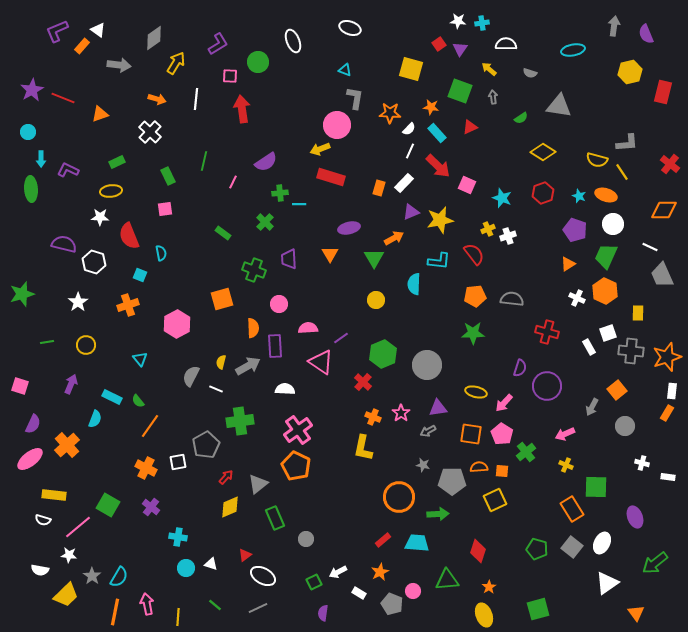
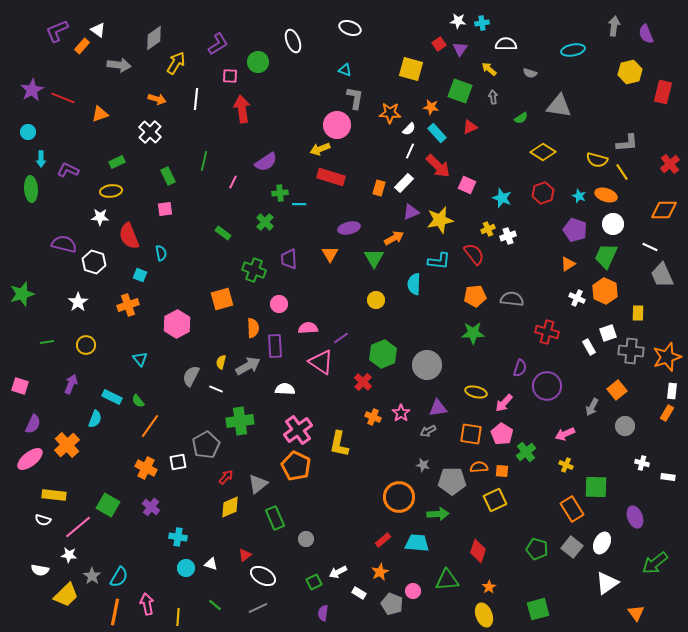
red cross at (670, 164): rotated 12 degrees clockwise
yellow L-shape at (363, 448): moved 24 px left, 4 px up
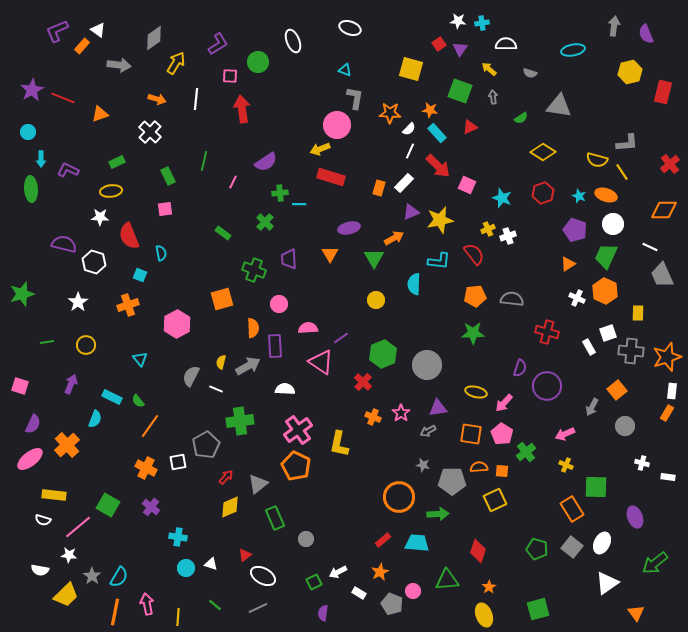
orange star at (431, 107): moved 1 px left, 3 px down
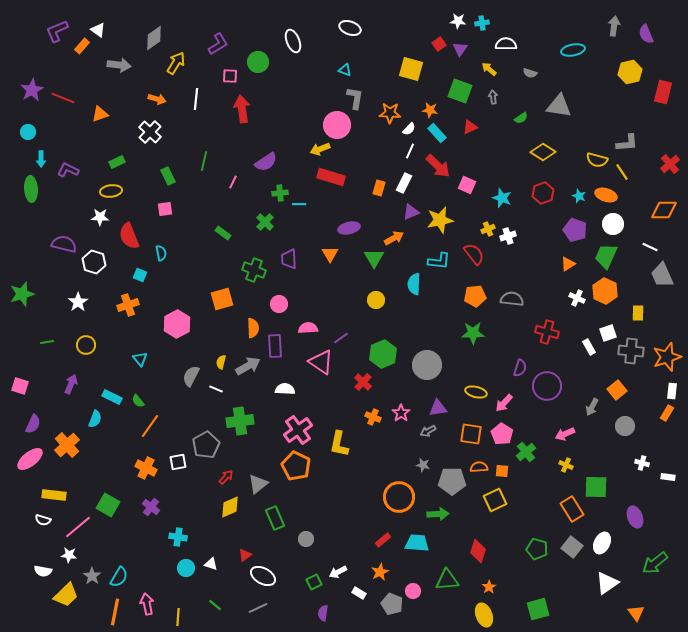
white rectangle at (404, 183): rotated 18 degrees counterclockwise
white semicircle at (40, 570): moved 3 px right, 1 px down
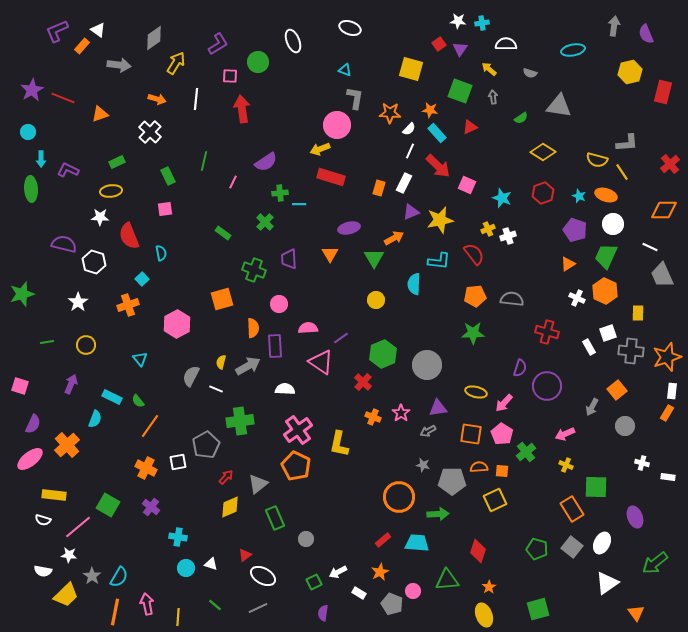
cyan square at (140, 275): moved 2 px right, 4 px down; rotated 24 degrees clockwise
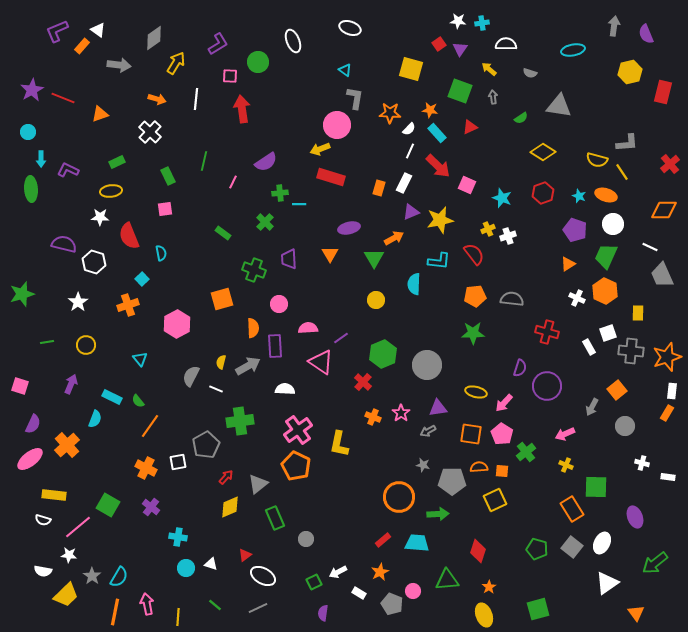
cyan triangle at (345, 70): rotated 16 degrees clockwise
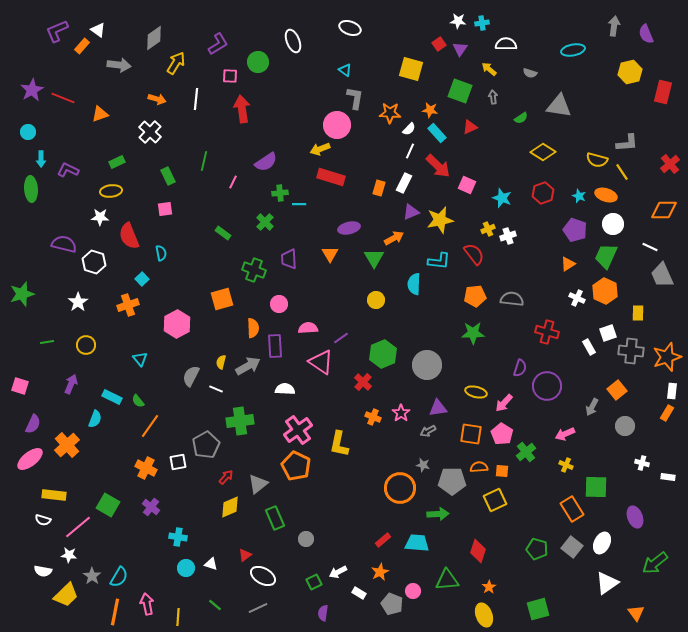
orange circle at (399, 497): moved 1 px right, 9 px up
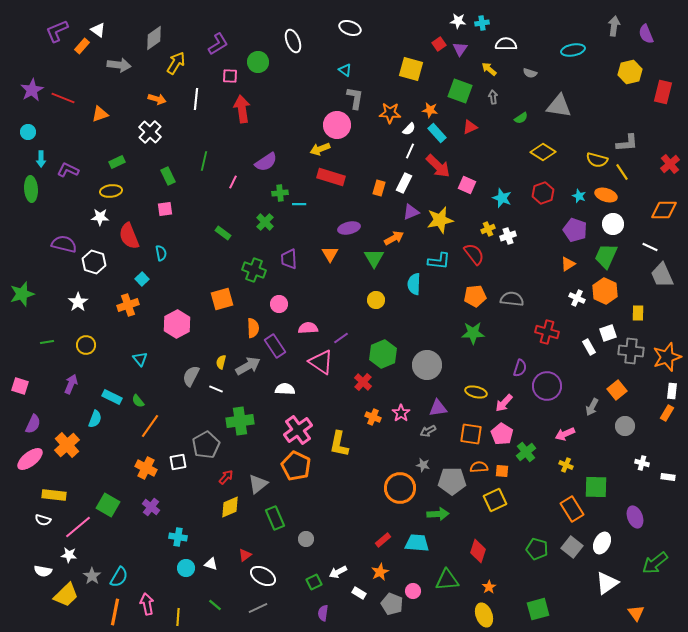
purple rectangle at (275, 346): rotated 30 degrees counterclockwise
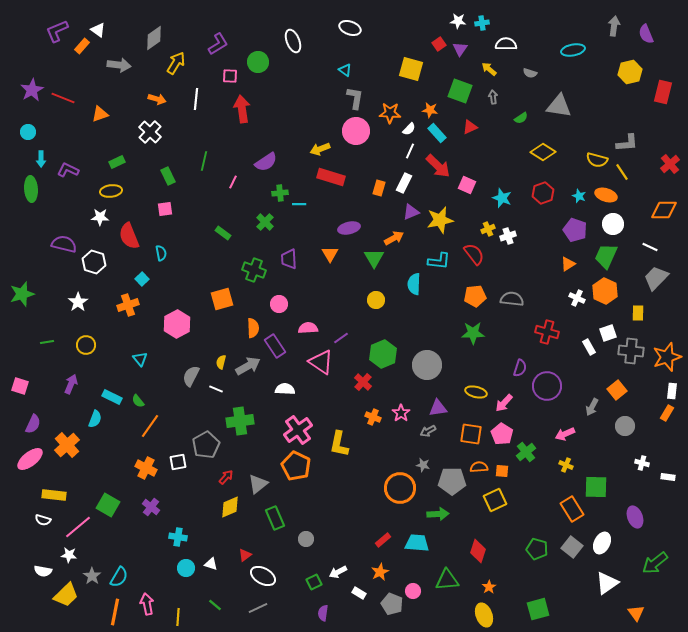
pink circle at (337, 125): moved 19 px right, 6 px down
gray trapezoid at (662, 275): moved 6 px left, 3 px down; rotated 68 degrees clockwise
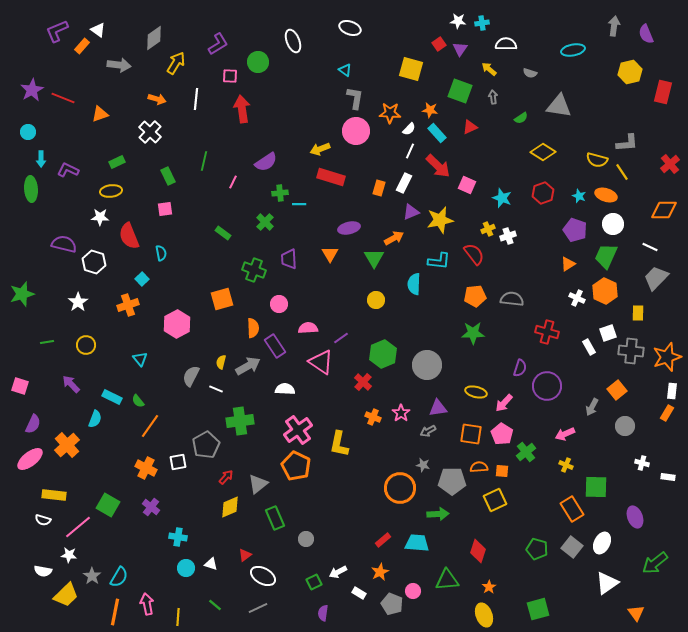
purple arrow at (71, 384): rotated 66 degrees counterclockwise
